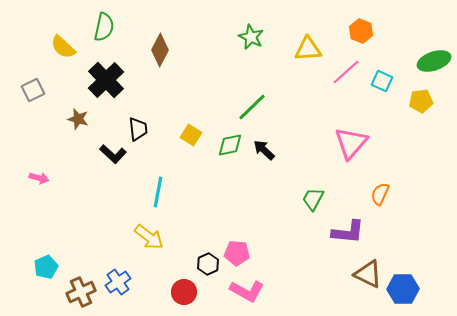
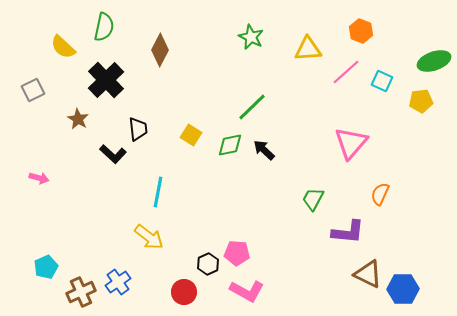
brown star: rotated 15 degrees clockwise
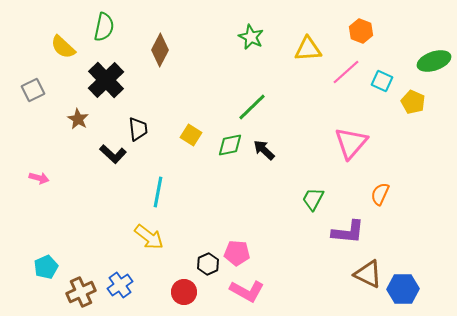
yellow pentagon: moved 8 px left, 1 px down; rotated 30 degrees clockwise
blue cross: moved 2 px right, 3 px down
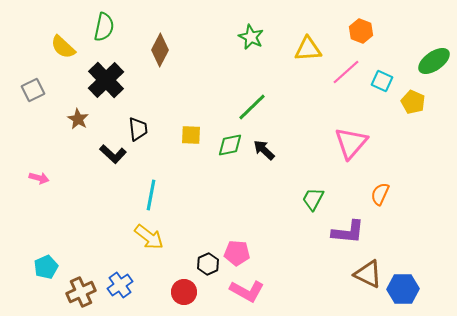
green ellipse: rotated 16 degrees counterclockwise
yellow square: rotated 30 degrees counterclockwise
cyan line: moved 7 px left, 3 px down
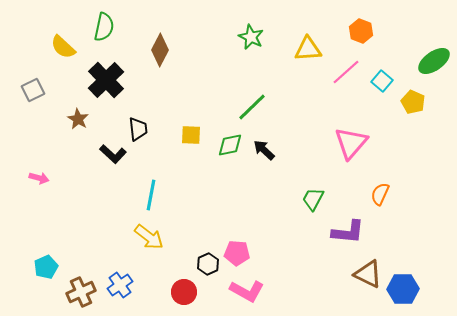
cyan square: rotated 15 degrees clockwise
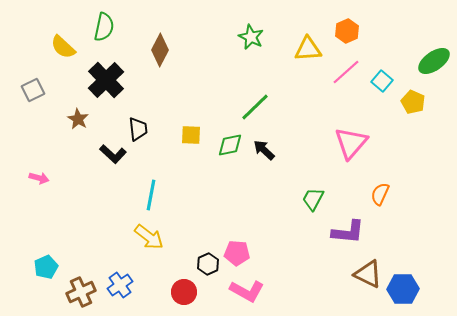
orange hexagon: moved 14 px left; rotated 15 degrees clockwise
green line: moved 3 px right
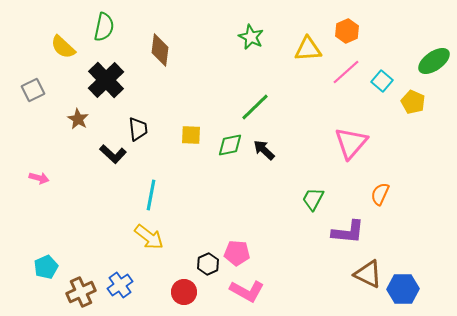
brown diamond: rotated 20 degrees counterclockwise
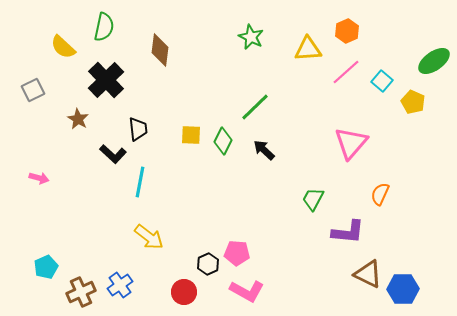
green diamond: moved 7 px left, 4 px up; rotated 52 degrees counterclockwise
cyan line: moved 11 px left, 13 px up
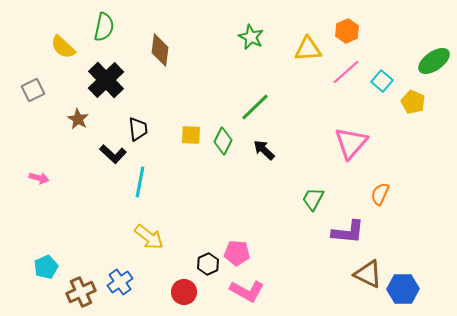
blue cross: moved 3 px up
